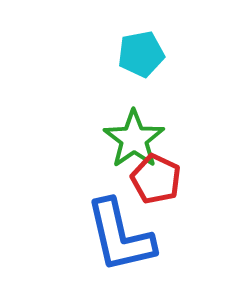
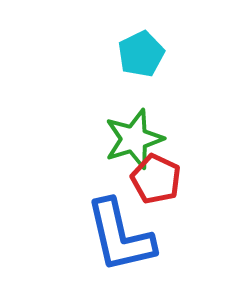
cyan pentagon: rotated 15 degrees counterclockwise
green star: rotated 18 degrees clockwise
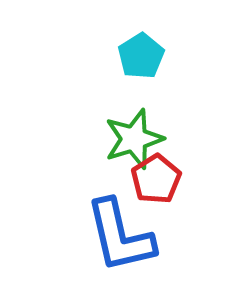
cyan pentagon: moved 2 px down; rotated 6 degrees counterclockwise
red pentagon: rotated 15 degrees clockwise
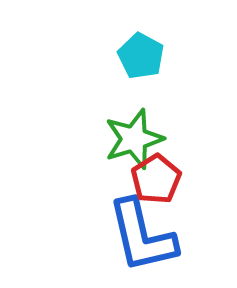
cyan pentagon: rotated 12 degrees counterclockwise
blue L-shape: moved 22 px right
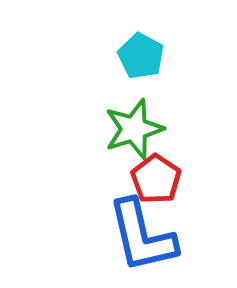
green star: moved 10 px up
red pentagon: rotated 6 degrees counterclockwise
